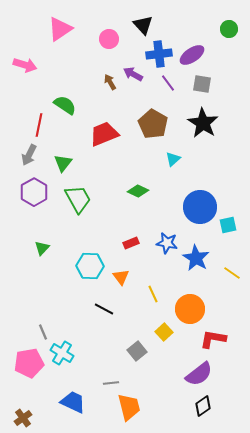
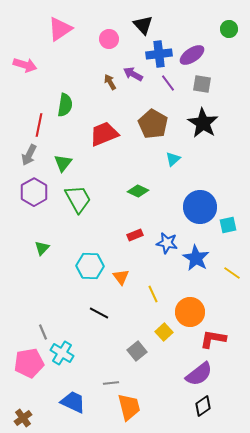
green semicircle at (65, 105): rotated 65 degrees clockwise
red rectangle at (131, 243): moved 4 px right, 8 px up
black line at (104, 309): moved 5 px left, 4 px down
orange circle at (190, 309): moved 3 px down
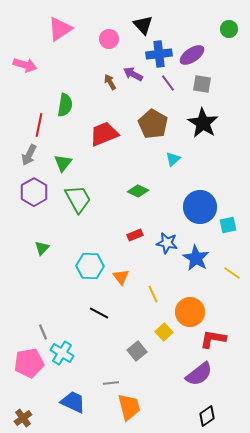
black diamond at (203, 406): moved 4 px right, 10 px down
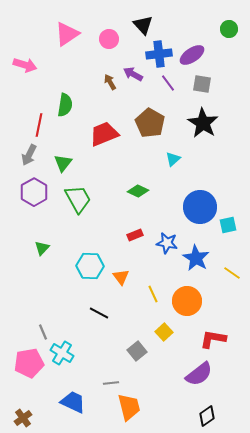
pink triangle at (60, 29): moved 7 px right, 5 px down
brown pentagon at (153, 124): moved 3 px left, 1 px up
orange circle at (190, 312): moved 3 px left, 11 px up
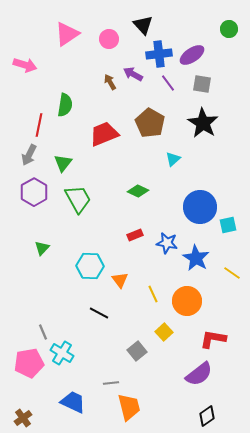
orange triangle at (121, 277): moved 1 px left, 3 px down
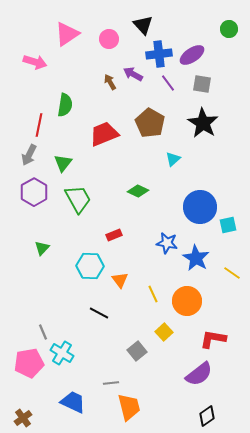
pink arrow at (25, 65): moved 10 px right, 3 px up
red rectangle at (135, 235): moved 21 px left
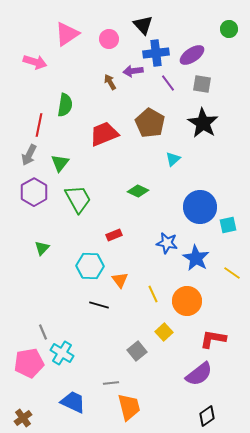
blue cross at (159, 54): moved 3 px left, 1 px up
purple arrow at (133, 74): moved 3 px up; rotated 36 degrees counterclockwise
green triangle at (63, 163): moved 3 px left
black line at (99, 313): moved 8 px up; rotated 12 degrees counterclockwise
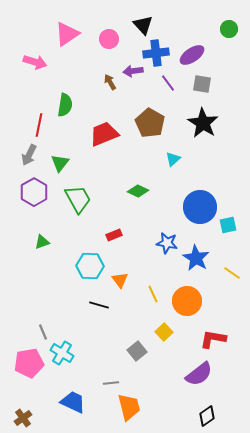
green triangle at (42, 248): moved 6 px up; rotated 28 degrees clockwise
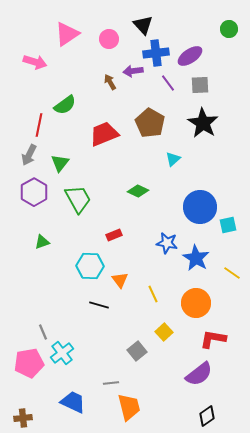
purple ellipse at (192, 55): moved 2 px left, 1 px down
gray square at (202, 84): moved 2 px left, 1 px down; rotated 12 degrees counterclockwise
green semicircle at (65, 105): rotated 45 degrees clockwise
orange circle at (187, 301): moved 9 px right, 2 px down
cyan cross at (62, 353): rotated 20 degrees clockwise
brown cross at (23, 418): rotated 30 degrees clockwise
